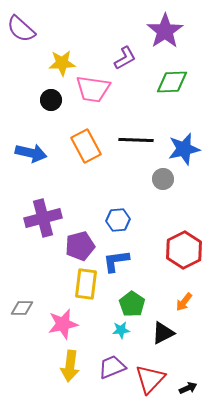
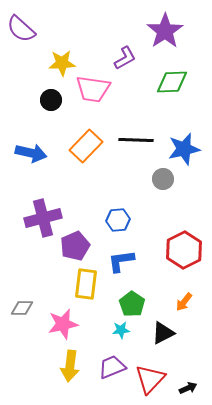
orange rectangle: rotated 72 degrees clockwise
purple pentagon: moved 5 px left; rotated 8 degrees counterclockwise
blue L-shape: moved 5 px right
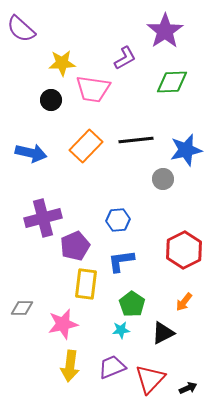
black line: rotated 8 degrees counterclockwise
blue star: moved 2 px right, 1 px down
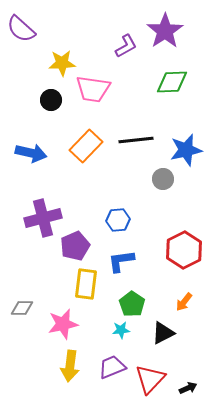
purple L-shape: moved 1 px right, 12 px up
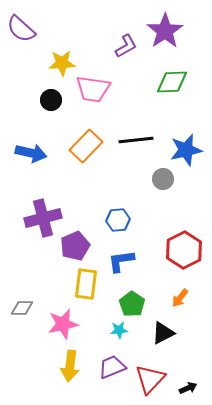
orange arrow: moved 4 px left, 4 px up
cyan star: moved 2 px left
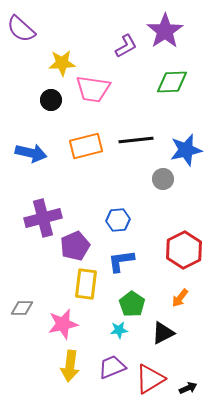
orange rectangle: rotated 32 degrees clockwise
red triangle: rotated 16 degrees clockwise
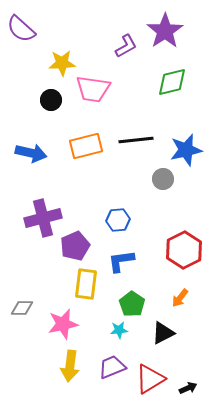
green diamond: rotated 12 degrees counterclockwise
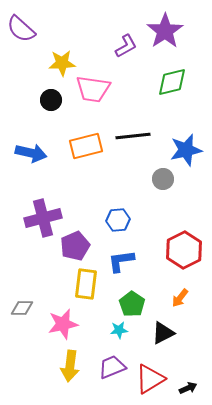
black line: moved 3 px left, 4 px up
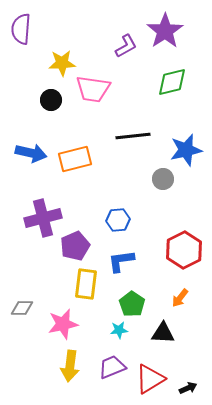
purple semicircle: rotated 52 degrees clockwise
orange rectangle: moved 11 px left, 13 px down
black triangle: rotated 30 degrees clockwise
